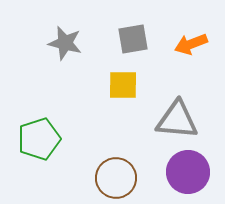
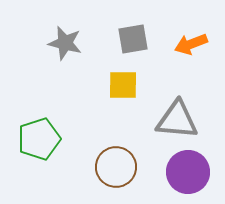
brown circle: moved 11 px up
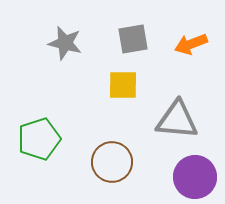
brown circle: moved 4 px left, 5 px up
purple circle: moved 7 px right, 5 px down
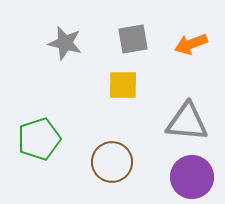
gray triangle: moved 10 px right, 2 px down
purple circle: moved 3 px left
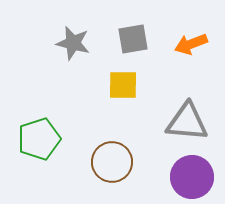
gray star: moved 8 px right
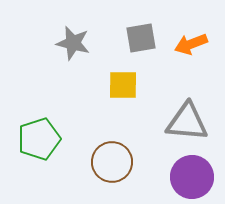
gray square: moved 8 px right, 1 px up
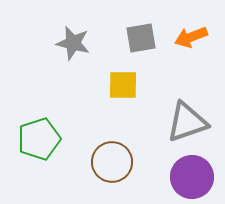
orange arrow: moved 7 px up
gray triangle: rotated 24 degrees counterclockwise
